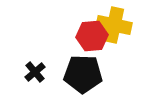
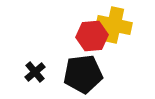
black pentagon: rotated 9 degrees counterclockwise
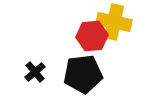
yellow cross: moved 3 px up
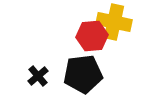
black cross: moved 3 px right, 4 px down
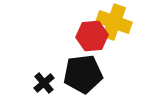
yellow cross: rotated 8 degrees clockwise
black cross: moved 6 px right, 7 px down
